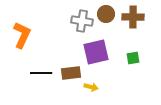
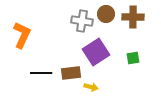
purple square: rotated 20 degrees counterclockwise
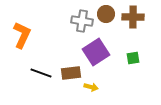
black line: rotated 20 degrees clockwise
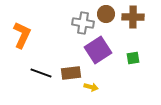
gray cross: moved 1 px right, 2 px down
purple square: moved 2 px right, 2 px up
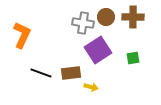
brown circle: moved 3 px down
